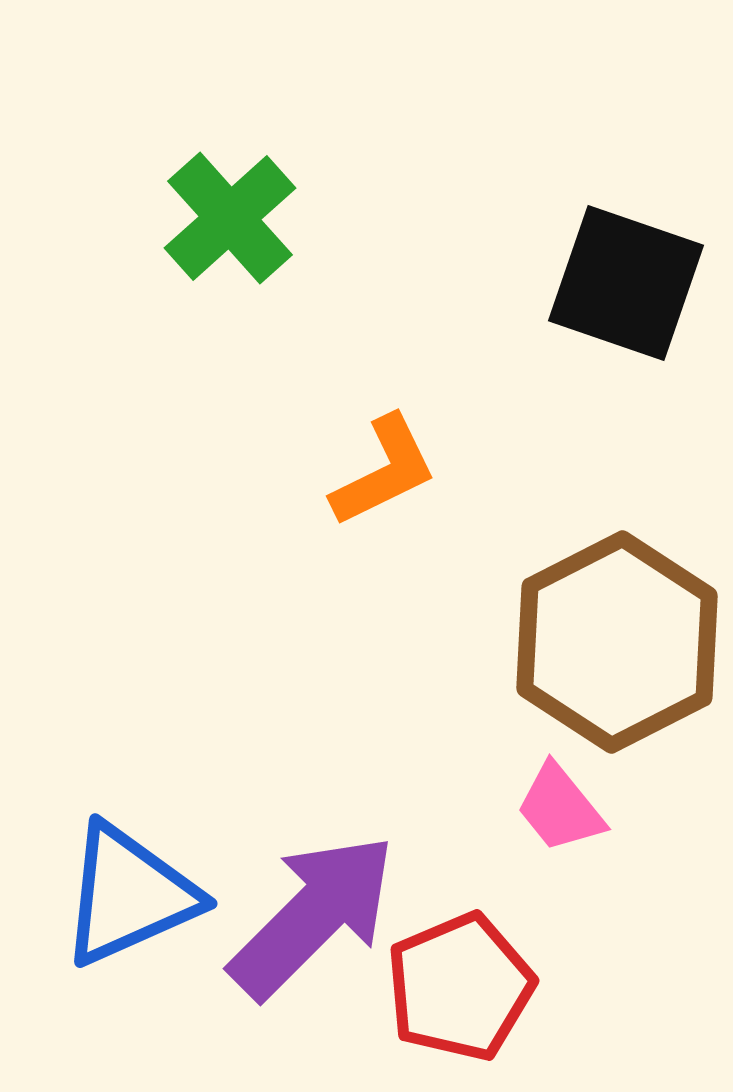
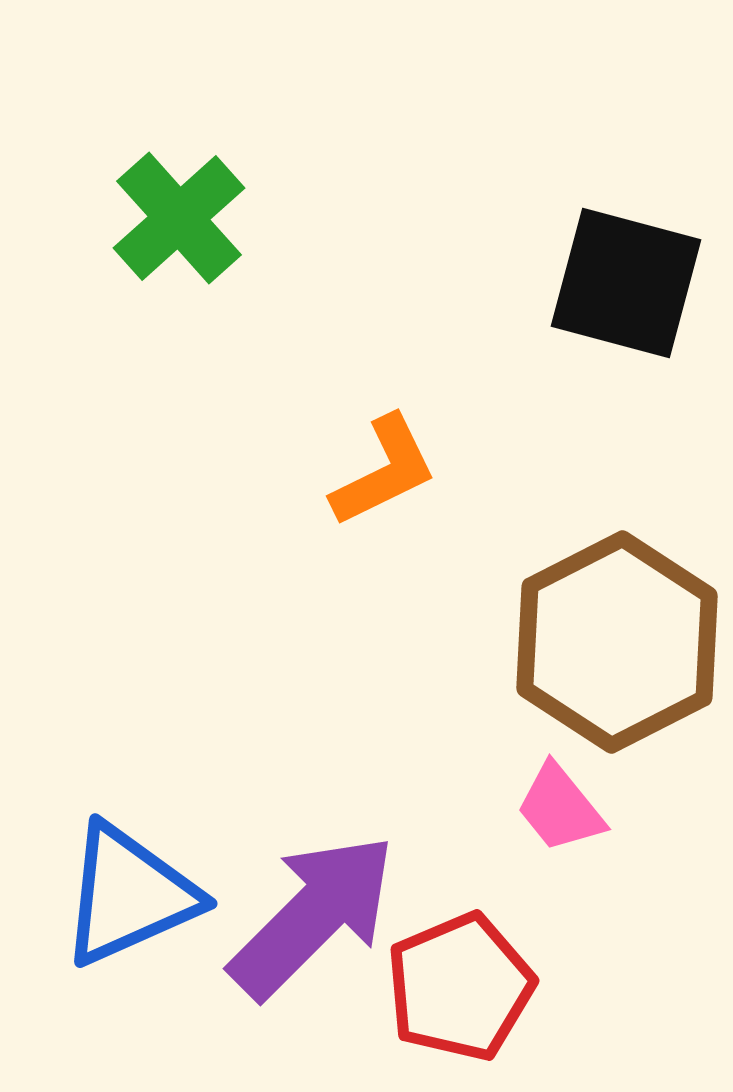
green cross: moved 51 px left
black square: rotated 4 degrees counterclockwise
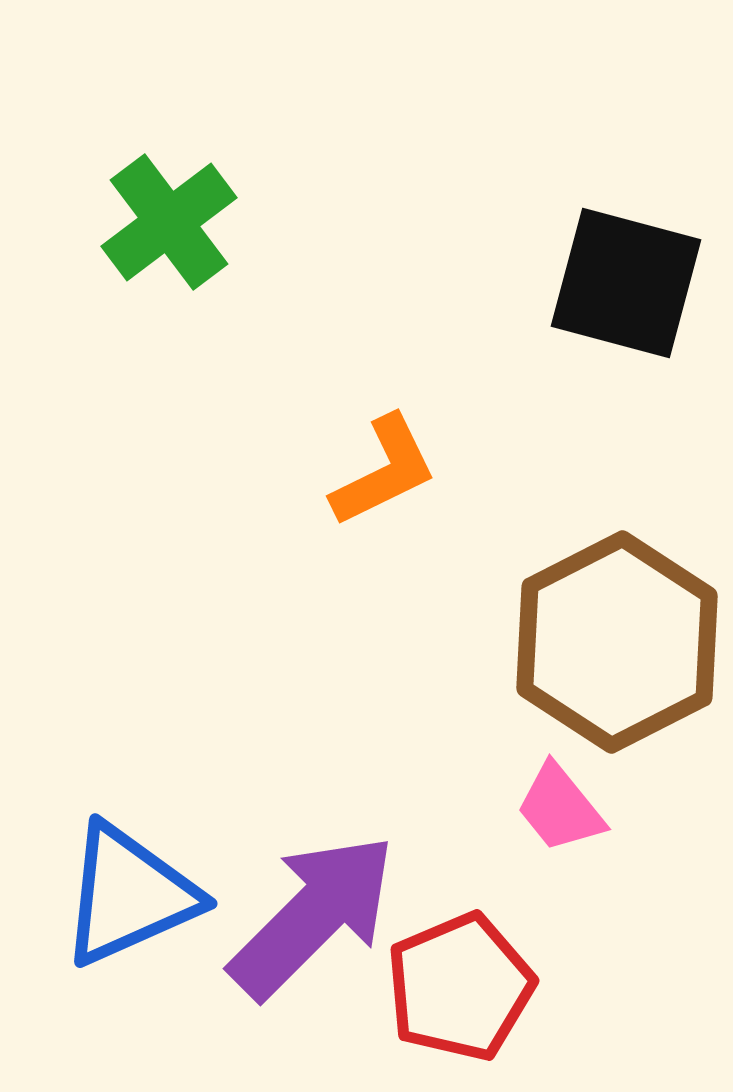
green cross: moved 10 px left, 4 px down; rotated 5 degrees clockwise
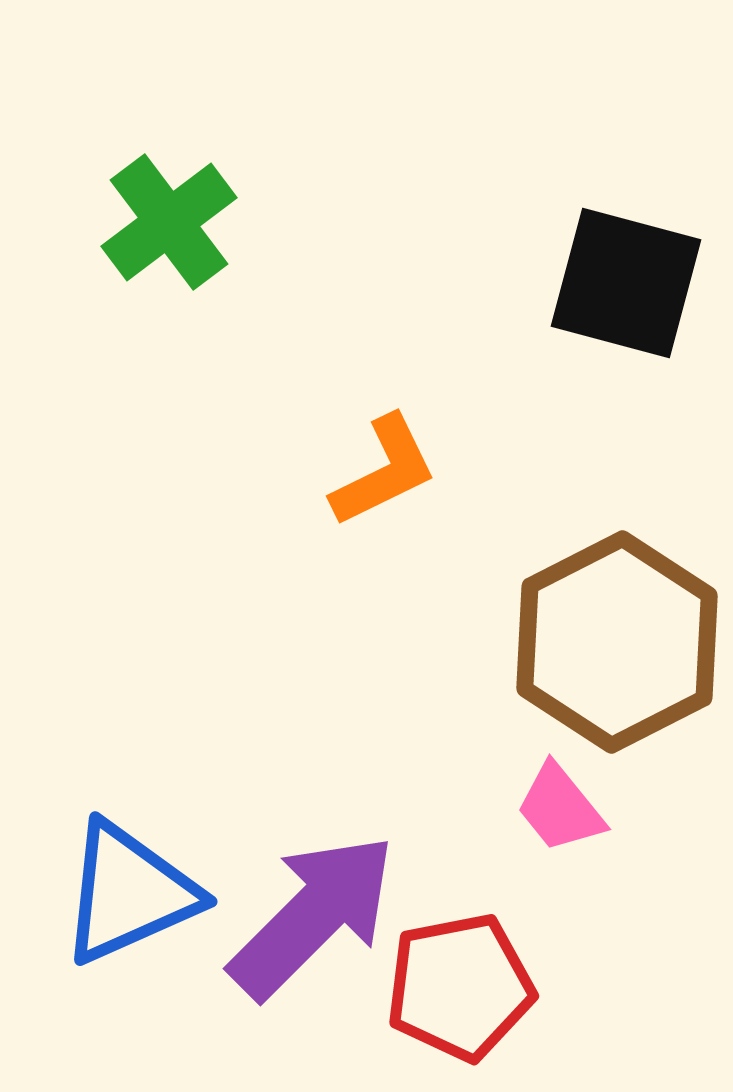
blue triangle: moved 2 px up
red pentagon: rotated 12 degrees clockwise
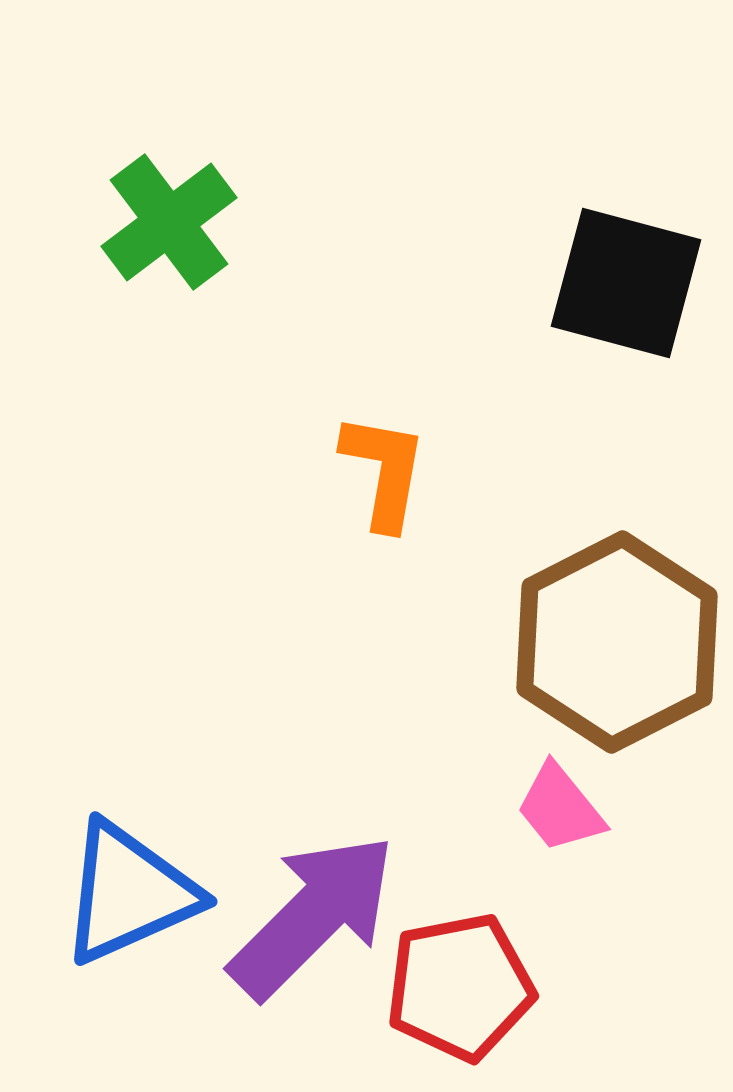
orange L-shape: rotated 54 degrees counterclockwise
